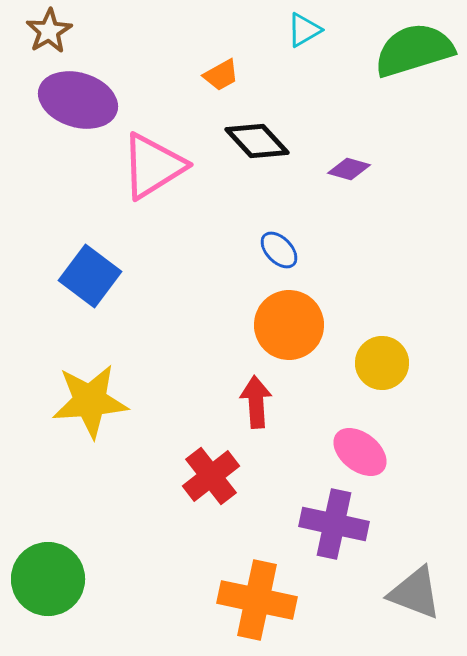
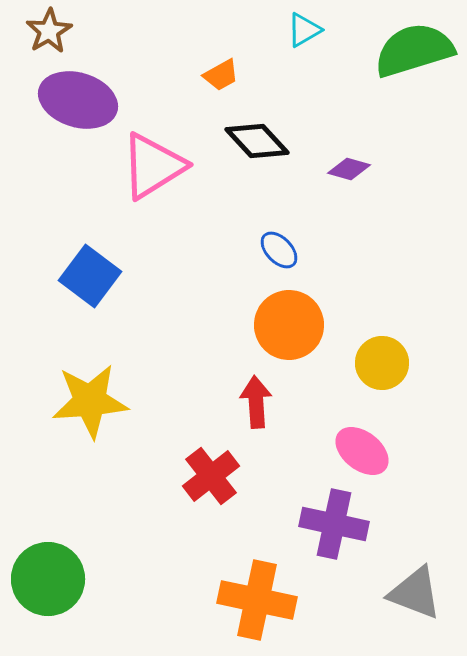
pink ellipse: moved 2 px right, 1 px up
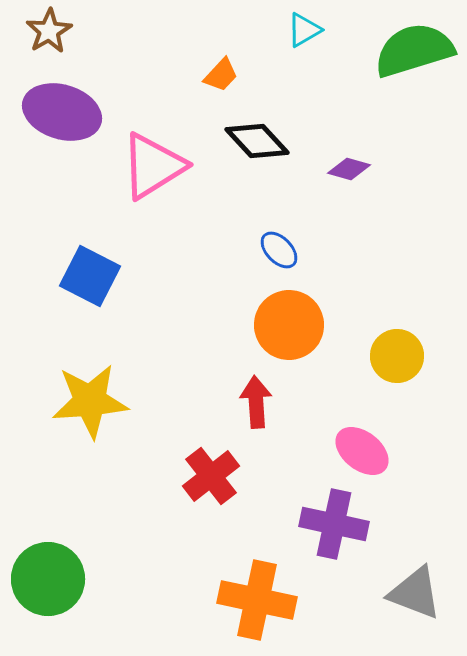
orange trapezoid: rotated 18 degrees counterclockwise
purple ellipse: moved 16 px left, 12 px down
blue square: rotated 10 degrees counterclockwise
yellow circle: moved 15 px right, 7 px up
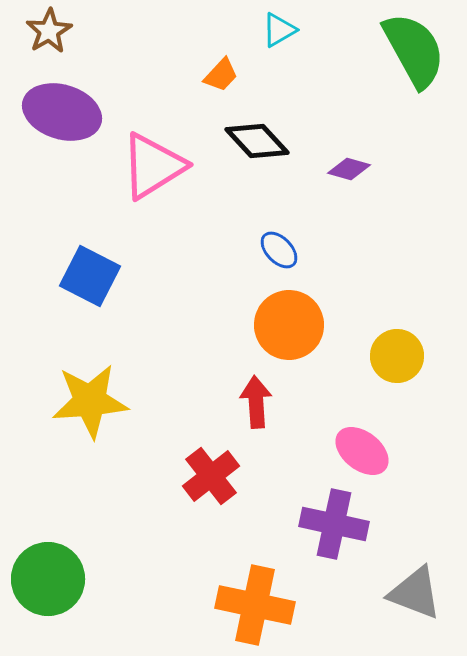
cyan triangle: moved 25 px left
green semicircle: rotated 78 degrees clockwise
orange cross: moved 2 px left, 5 px down
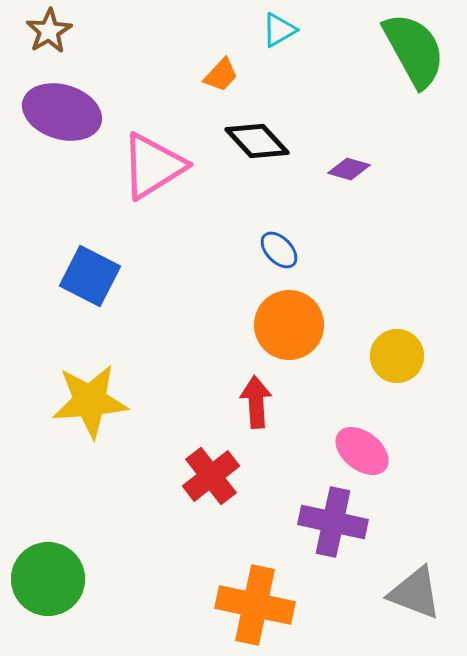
purple cross: moved 1 px left, 2 px up
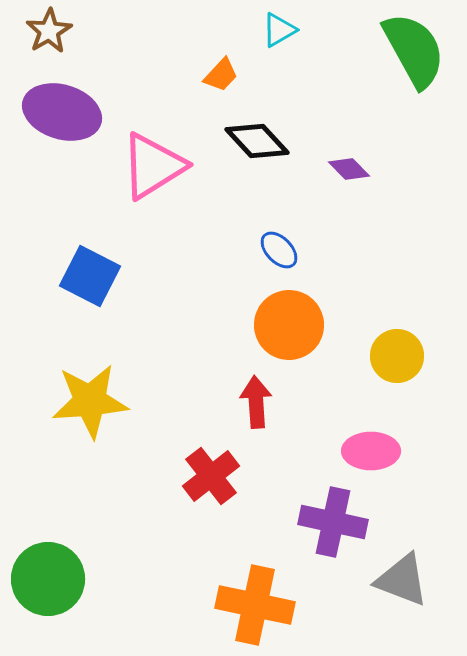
purple diamond: rotated 30 degrees clockwise
pink ellipse: moved 9 px right; rotated 38 degrees counterclockwise
gray triangle: moved 13 px left, 13 px up
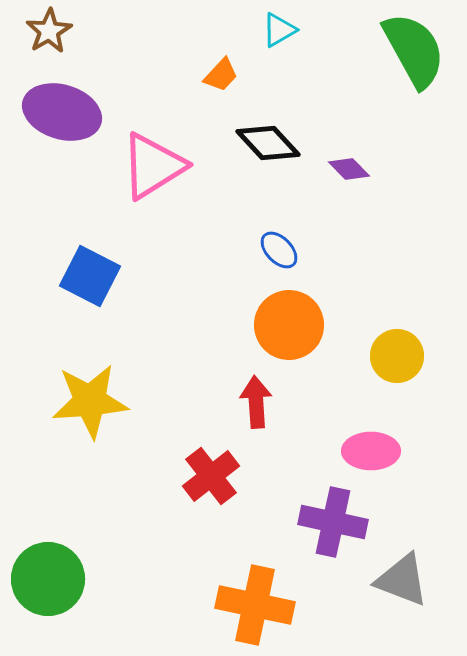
black diamond: moved 11 px right, 2 px down
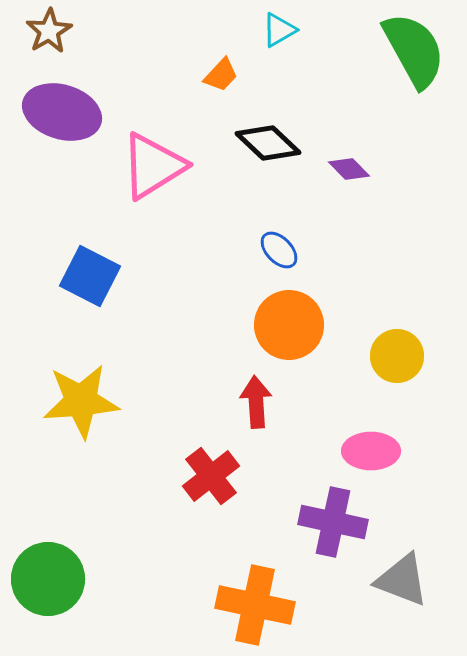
black diamond: rotated 4 degrees counterclockwise
yellow star: moved 9 px left
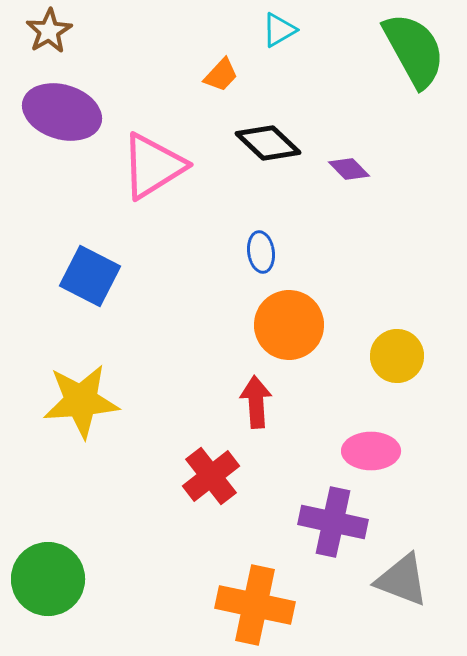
blue ellipse: moved 18 px left, 2 px down; rotated 36 degrees clockwise
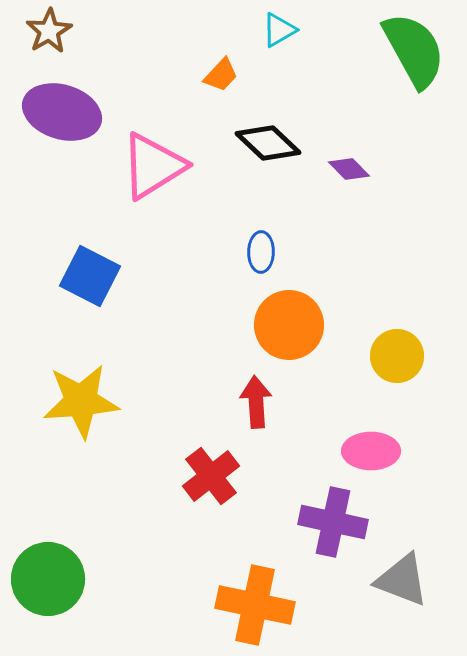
blue ellipse: rotated 9 degrees clockwise
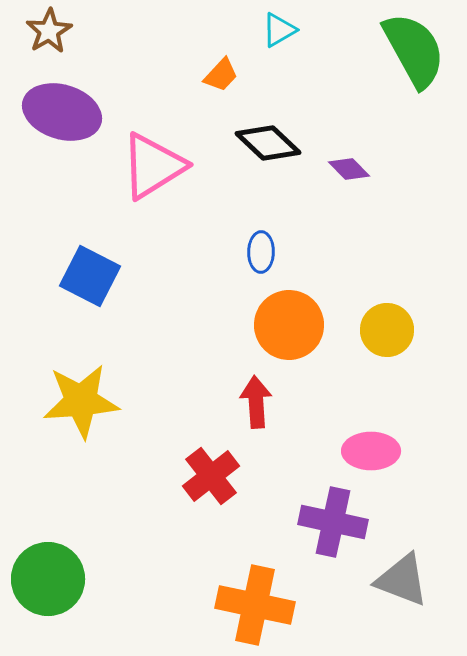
yellow circle: moved 10 px left, 26 px up
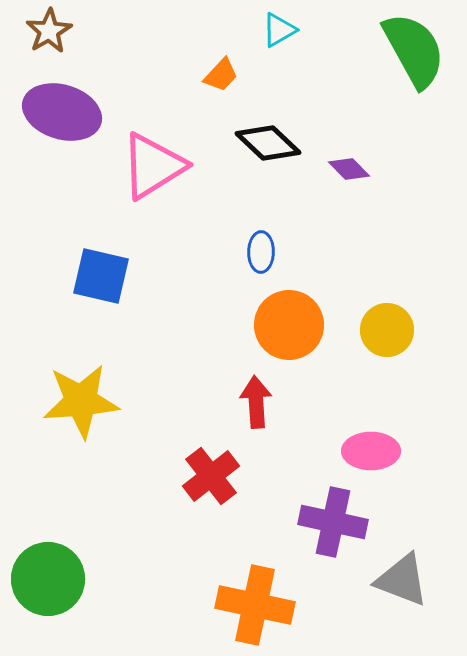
blue square: moved 11 px right; rotated 14 degrees counterclockwise
